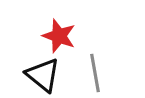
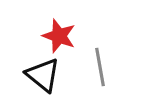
gray line: moved 5 px right, 6 px up
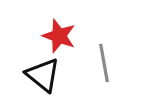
gray line: moved 4 px right, 4 px up
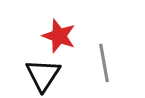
black triangle: rotated 24 degrees clockwise
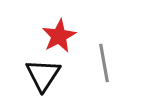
red star: rotated 24 degrees clockwise
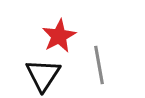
gray line: moved 5 px left, 2 px down
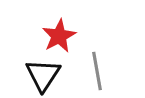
gray line: moved 2 px left, 6 px down
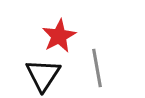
gray line: moved 3 px up
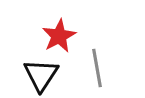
black triangle: moved 2 px left
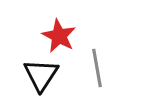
red star: rotated 16 degrees counterclockwise
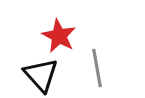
black triangle: rotated 15 degrees counterclockwise
